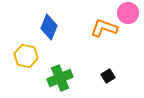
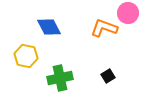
blue diamond: rotated 50 degrees counterclockwise
green cross: rotated 10 degrees clockwise
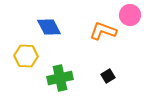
pink circle: moved 2 px right, 2 px down
orange L-shape: moved 1 px left, 3 px down
yellow hexagon: rotated 10 degrees counterclockwise
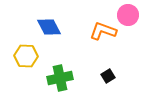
pink circle: moved 2 px left
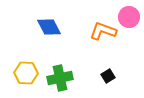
pink circle: moved 1 px right, 2 px down
yellow hexagon: moved 17 px down
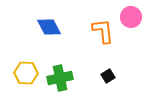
pink circle: moved 2 px right
orange L-shape: rotated 64 degrees clockwise
